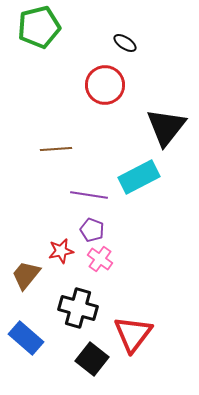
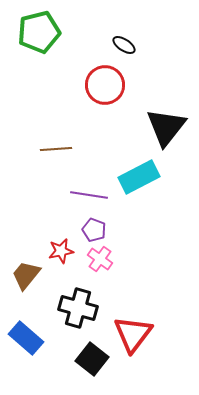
green pentagon: moved 5 px down
black ellipse: moved 1 px left, 2 px down
purple pentagon: moved 2 px right
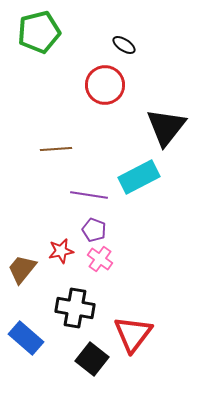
brown trapezoid: moved 4 px left, 6 px up
black cross: moved 3 px left; rotated 6 degrees counterclockwise
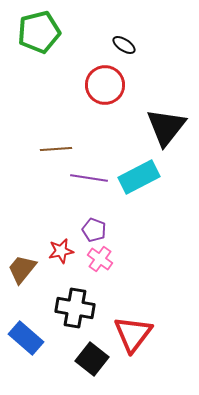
purple line: moved 17 px up
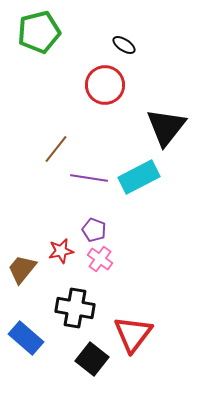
brown line: rotated 48 degrees counterclockwise
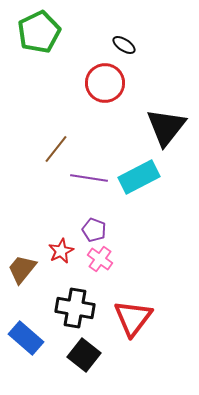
green pentagon: rotated 12 degrees counterclockwise
red circle: moved 2 px up
red star: rotated 15 degrees counterclockwise
red triangle: moved 16 px up
black square: moved 8 px left, 4 px up
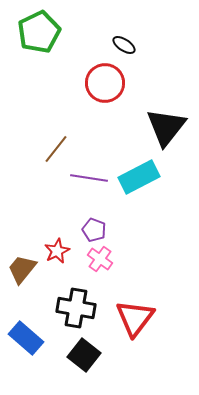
red star: moved 4 px left
black cross: moved 1 px right
red triangle: moved 2 px right
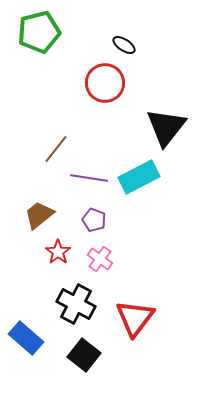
green pentagon: rotated 12 degrees clockwise
purple pentagon: moved 10 px up
red star: moved 1 px right, 1 px down; rotated 10 degrees counterclockwise
brown trapezoid: moved 17 px right, 54 px up; rotated 12 degrees clockwise
black cross: moved 4 px up; rotated 18 degrees clockwise
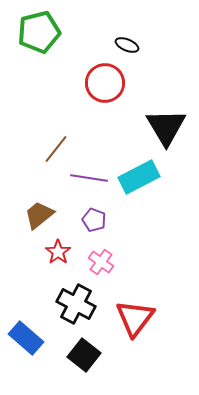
black ellipse: moved 3 px right; rotated 10 degrees counterclockwise
black triangle: rotated 9 degrees counterclockwise
pink cross: moved 1 px right, 3 px down
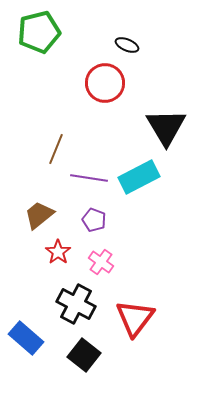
brown line: rotated 16 degrees counterclockwise
